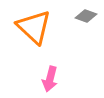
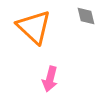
gray diamond: rotated 55 degrees clockwise
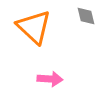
pink arrow: rotated 100 degrees counterclockwise
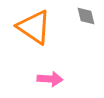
orange triangle: rotated 9 degrees counterclockwise
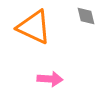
orange triangle: rotated 9 degrees counterclockwise
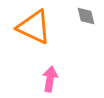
pink arrow: rotated 85 degrees counterclockwise
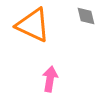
orange triangle: moved 1 px left, 2 px up
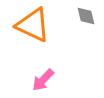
pink arrow: moved 7 px left, 1 px down; rotated 145 degrees counterclockwise
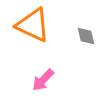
gray diamond: moved 20 px down
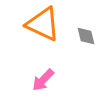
orange triangle: moved 10 px right, 1 px up
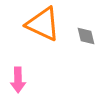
pink arrow: moved 25 px left; rotated 45 degrees counterclockwise
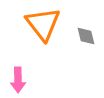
orange triangle: rotated 27 degrees clockwise
